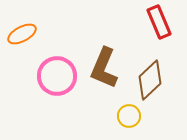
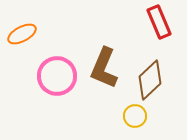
yellow circle: moved 6 px right
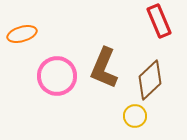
red rectangle: moved 1 px up
orange ellipse: rotated 12 degrees clockwise
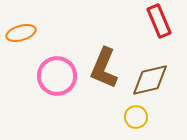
orange ellipse: moved 1 px left, 1 px up
brown diamond: rotated 30 degrees clockwise
yellow circle: moved 1 px right, 1 px down
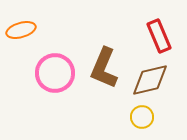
red rectangle: moved 15 px down
orange ellipse: moved 3 px up
pink circle: moved 2 px left, 3 px up
yellow circle: moved 6 px right
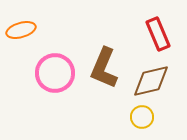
red rectangle: moved 1 px left, 2 px up
brown diamond: moved 1 px right, 1 px down
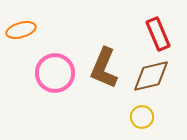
brown diamond: moved 5 px up
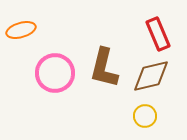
brown L-shape: rotated 9 degrees counterclockwise
yellow circle: moved 3 px right, 1 px up
